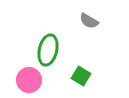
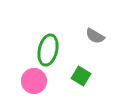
gray semicircle: moved 6 px right, 15 px down
pink circle: moved 5 px right, 1 px down
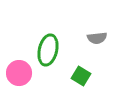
gray semicircle: moved 2 px right, 2 px down; rotated 36 degrees counterclockwise
pink circle: moved 15 px left, 8 px up
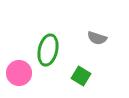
gray semicircle: rotated 24 degrees clockwise
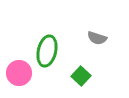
green ellipse: moved 1 px left, 1 px down
green square: rotated 12 degrees clockwise
